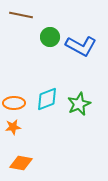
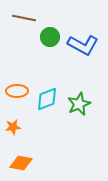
brown line: moved 3 px right, 3 px down
blue L-shape: moved 2 px right, 1 px up
orange ellipse: moved 3 px right, 12 px up
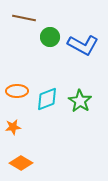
green star: moved 1 px right, 3 px up; rotated 15 degrees counterclockwise
orange diamond: rotated 20 degrees clockwise
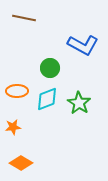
green circle: moved 31 px down
green star: moved 1 px left, 2 px down
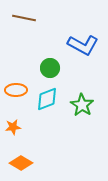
orange ellipse: moved 1 px left, 1 px up
green star: moved 3 px right, 2 px down
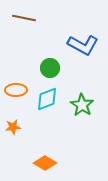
orange diamond: moved 24 px right
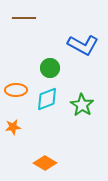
brown line: rotated 10 degrees counterclockwise
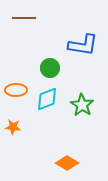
blue L-shape: rotated 20 degrees counterclockwise
orange star: rotated 14 degrees clockwise
orange diamond: moved 22 px right
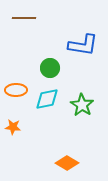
cyan diamond: rotated 10 degrees clockwise
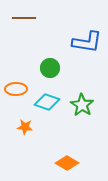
blue L-shape: moved 4 px right, 3 px up
orange ellipse: moved 1 px up
cyan diamond: moved 3 px down; rotated 30 degrees clockwise
orange star: moved 12 px right
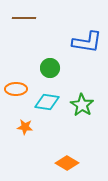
cyan diamond: rotated 10 degrees counterclockwise
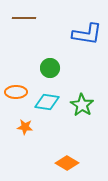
blue L-shape: moved 8 px up
orange ellipse: moved 3 px down
